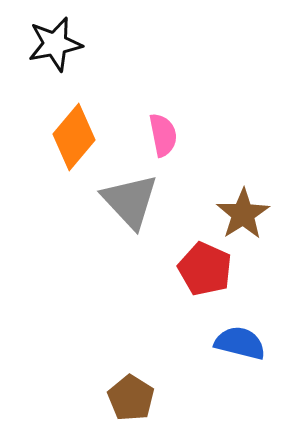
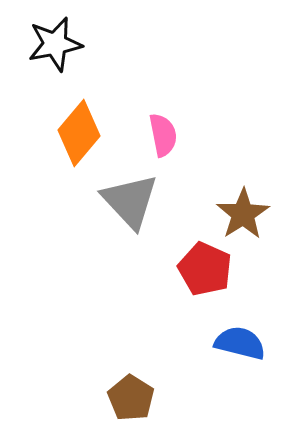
orange diamond: moved 5 px right, 4 px up
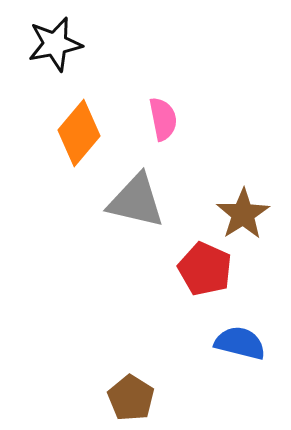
pink semicircle: moved 16 px up
gray triangle: moved 6 px right; rotated 34 degrees counterclockwise
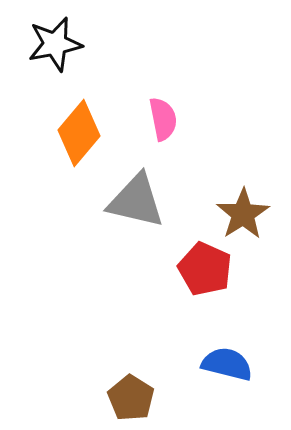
blue semicircle: moved 13 px left, 21 px down
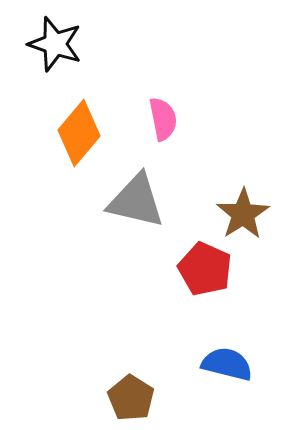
black star: rotated 30 degrees clockwise
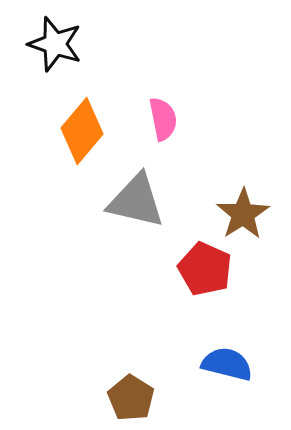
orange diamond: moved 3 px right, 2 px up
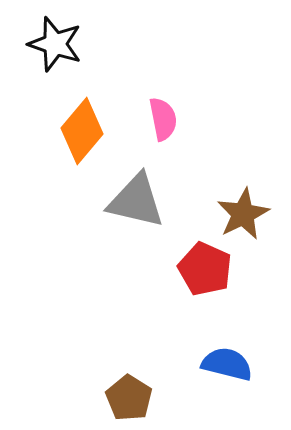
brown star: rotated 6 degrees clockwise
brown pentagon: moved 2 px left
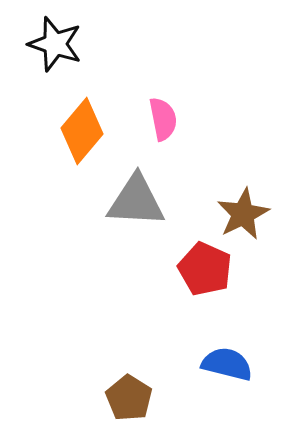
gray triangle: rotated 10 degrees counterclockwise
